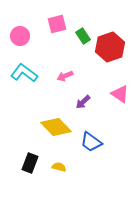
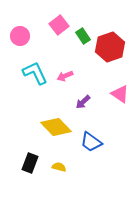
pink square: moved 2 px right, 1 px down; rotated 24 degrees counterclockwise
cyan L-shape: moved 11 px right; rotated 28 degrees clockwise
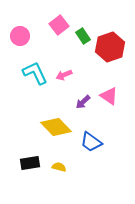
pink arrow: moved 1 px left, 1 px up
pink triangle: moved 11 px left, 2 px down
black rectangle: rotated 60 degrees clockwise
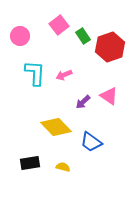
cyan L-shape: rotated 28 degrees clockwise
yellow semicircle: moved 4 px right
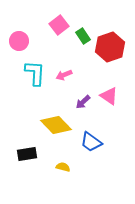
pink circle: moved 1 px left, 5 px down
yellow diamond: moved 2 px up
black rectangle: moved 3 px left, 9 px up
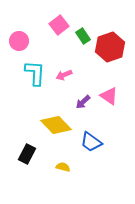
black rectangle: rotated 54 degrees counterclockwise
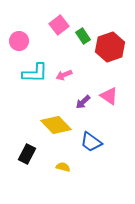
cyan L-shape: rotated 88 degrees clockwise
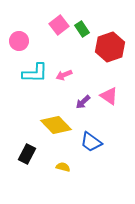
green rectangle: moved 1 px left, 7 px up
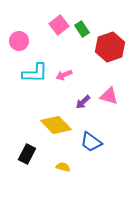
pink triangle: rotated 18 degrees counterclockwise
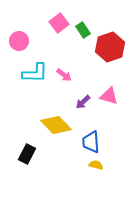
pink square: moved 2 px up
green rectangle: moved 1 px right, 1 px down
pink arrow: rotated 119 degrees counterclockwise
blue trapezoid: rotated 50 degrees clockwise
yellow semicircle: moved 33 px right, 2 px up
